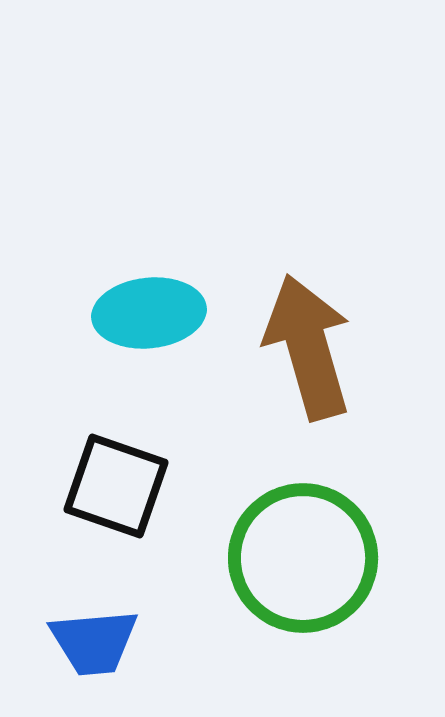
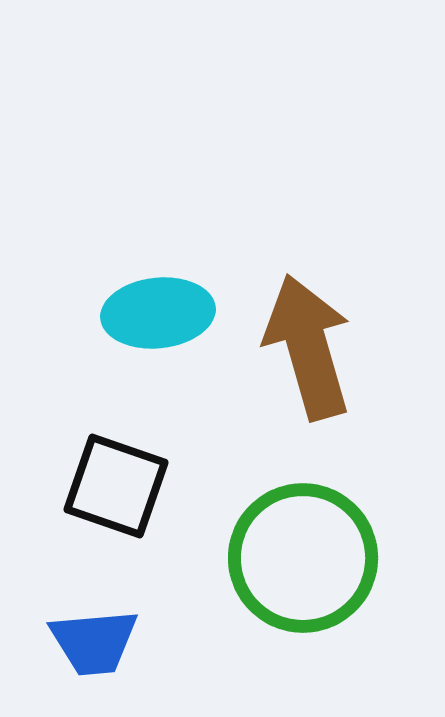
cyan ellipse: moved 9 px right
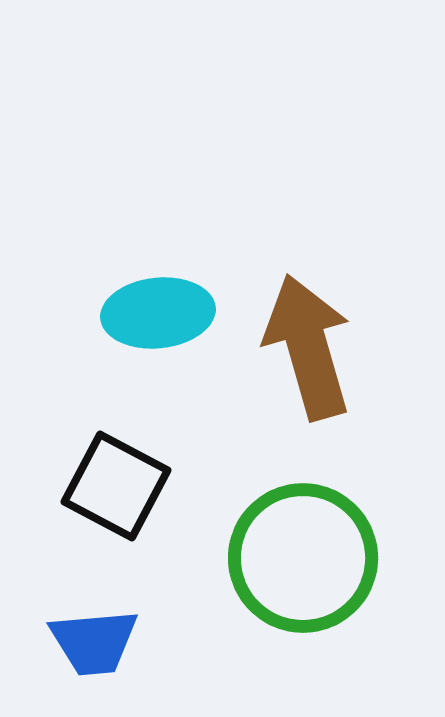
black square: rotated 9 degrees clockwise
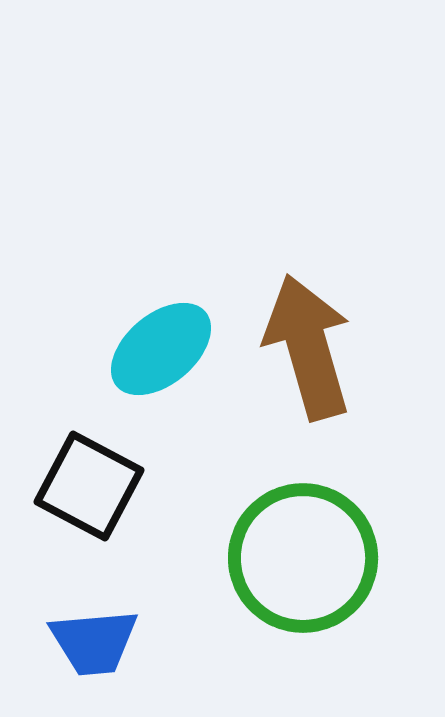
cyan ellipse: moved 3 px right, 36 px down; rotated 34 degrees counterclockwise
black square: moved 27 px left
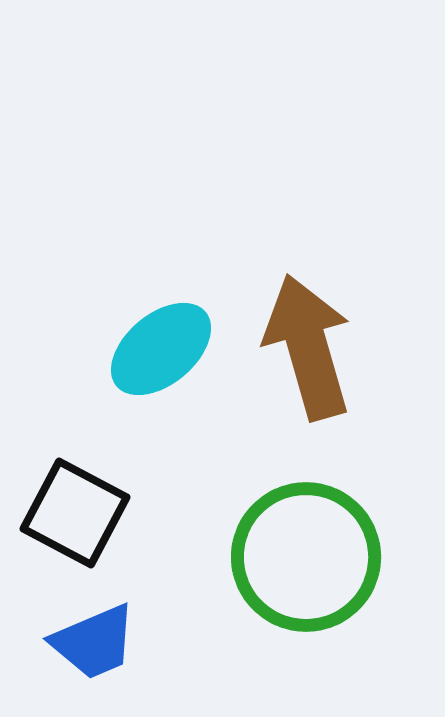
black square: moved 14 px left, 27 px down
green circle: moved 3 px right, 1 px up
blue trapezoid: rotated 18 degrees counterclockwise
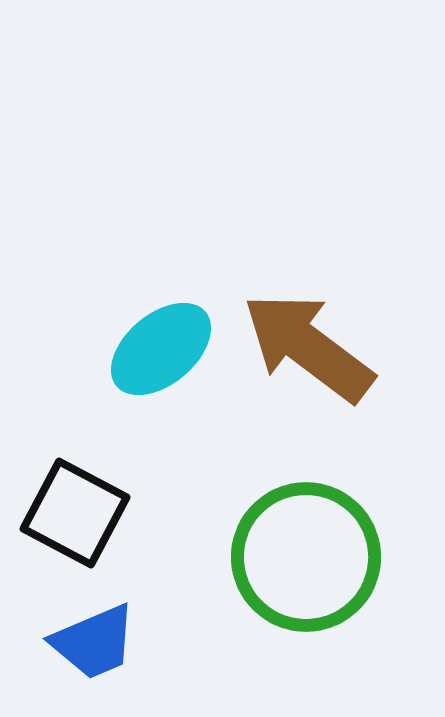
brown arrow: rotated 37 degrees counterclockwise
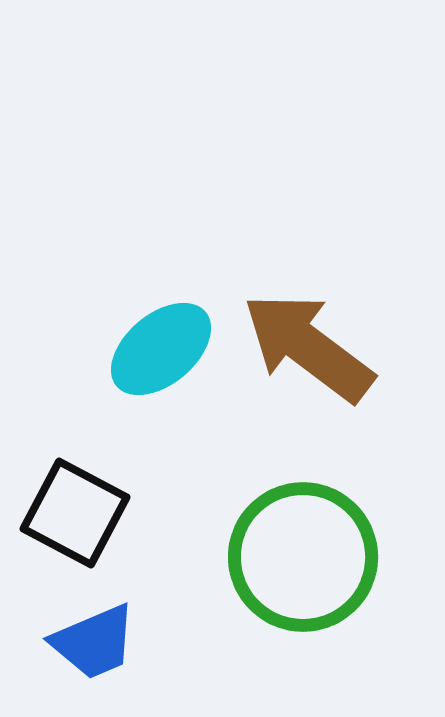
green circle: moved 3 px left
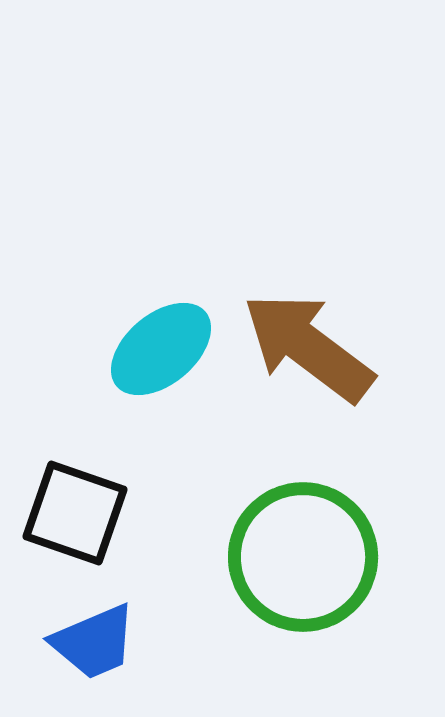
black square: rotated 9 degrees counterclockwise
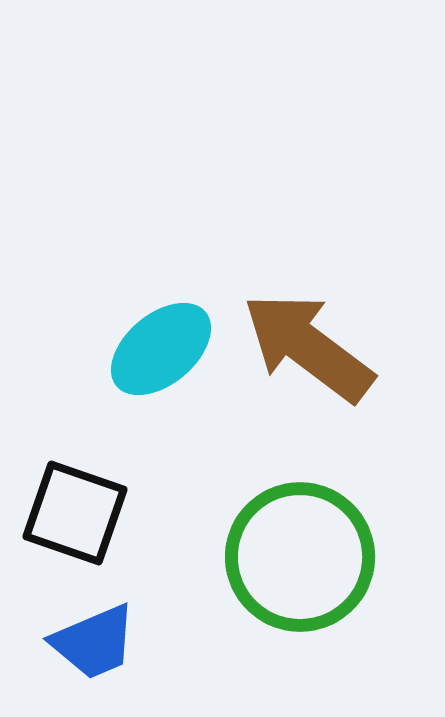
green circle: moved 3 px left
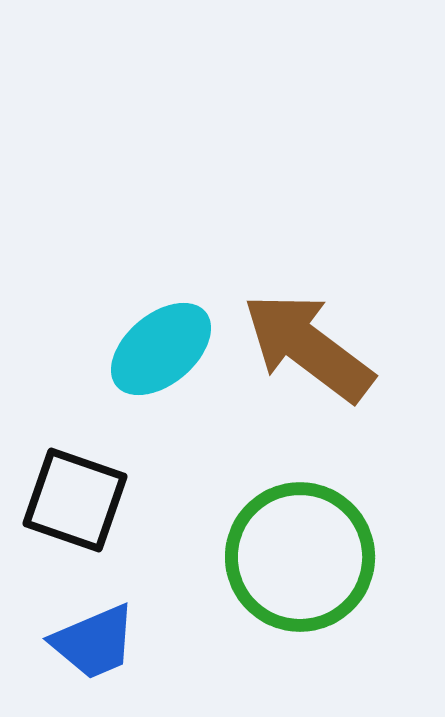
black square: moved 13 px up
